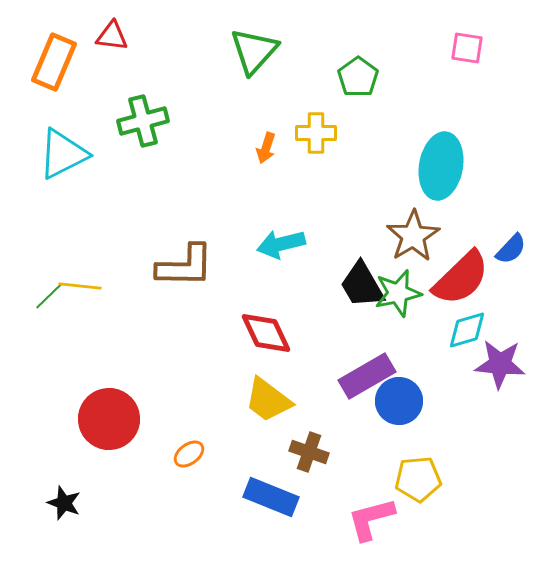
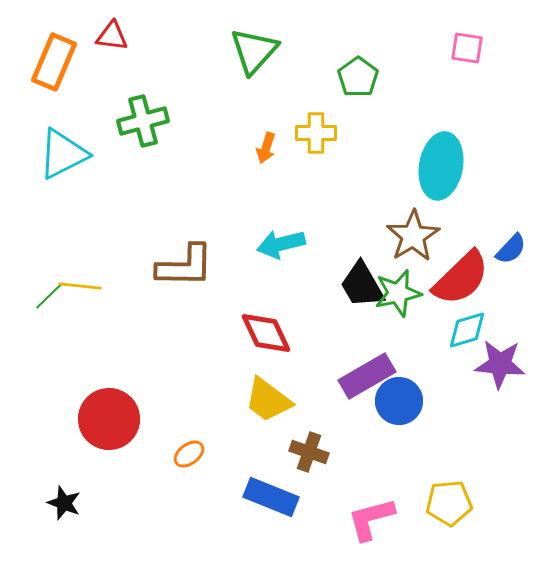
yellow pentagon: moved 31 px right, 24 px down
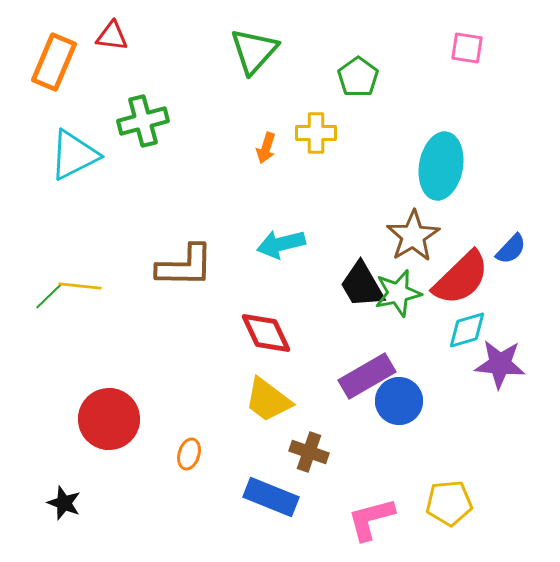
cyan triangle: moved 11 px right, 1 px down
orange ellipse: rotated 36 degrees counterclockwise
